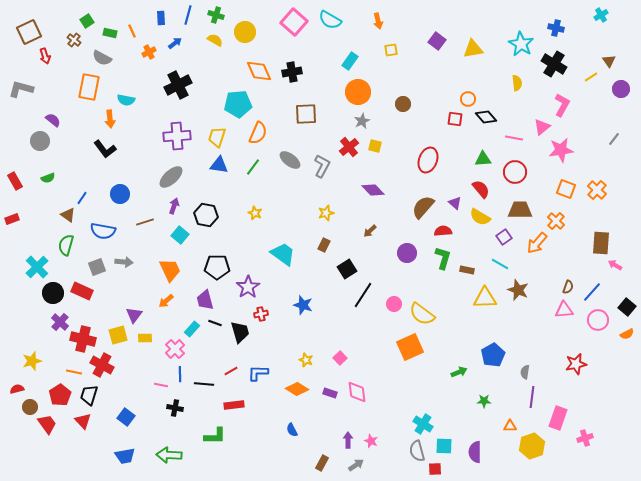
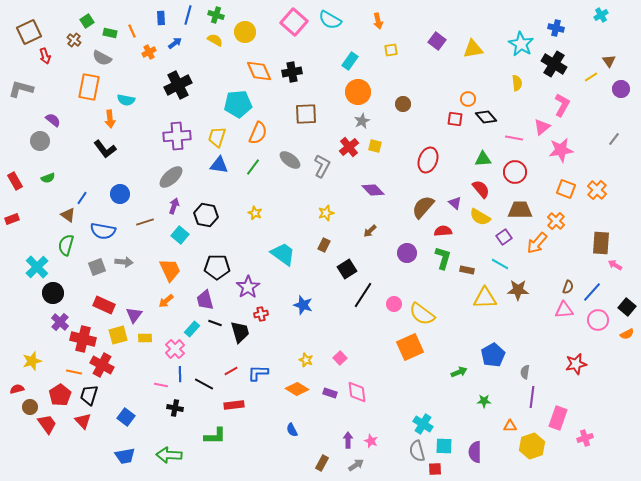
brown star at (518, 290): rotated 20 degrees counterclockwise
red rectangle at (82, 291): moved 22 px right, 14 px down
black line at (204, 384): rotated 24 degrees clockwise
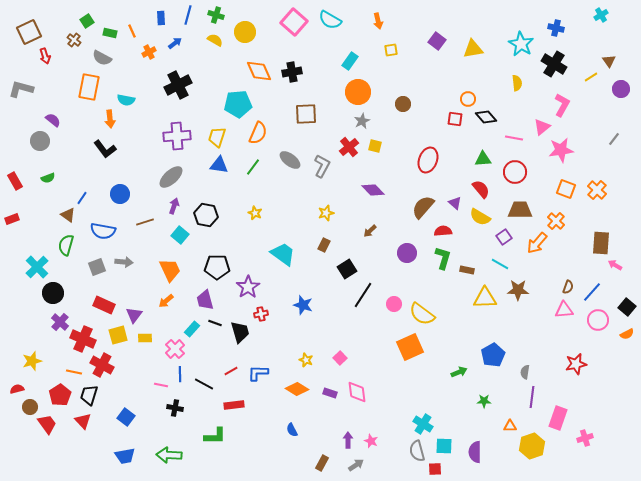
red cross at (83, 339): rotated 10 degrees clockwise
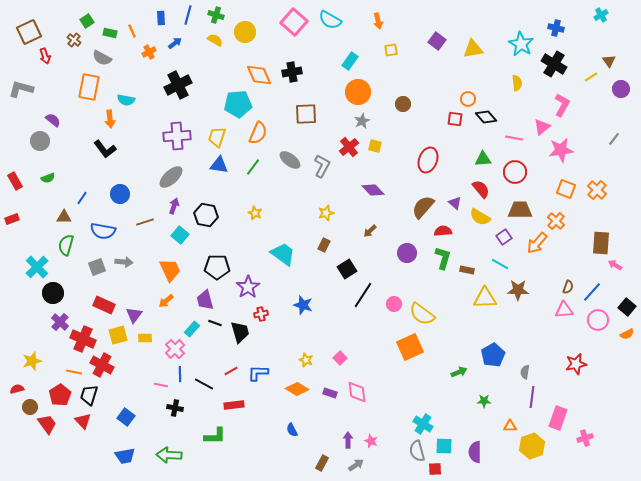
orange diamond at (259, 71): moved 4 px down
brown triangle at (68, 215): moved 4 px left, 2 px down; rotated 35 degrees counterclockwise
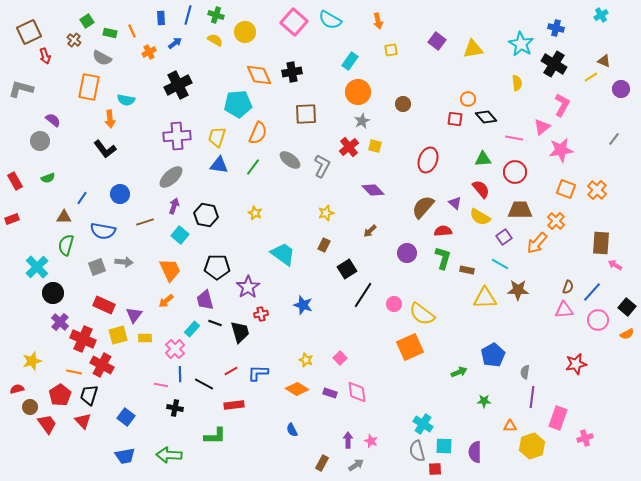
brown triangle at (609, 61): moved 5 px left; rotated 32 degrees counterclockwise
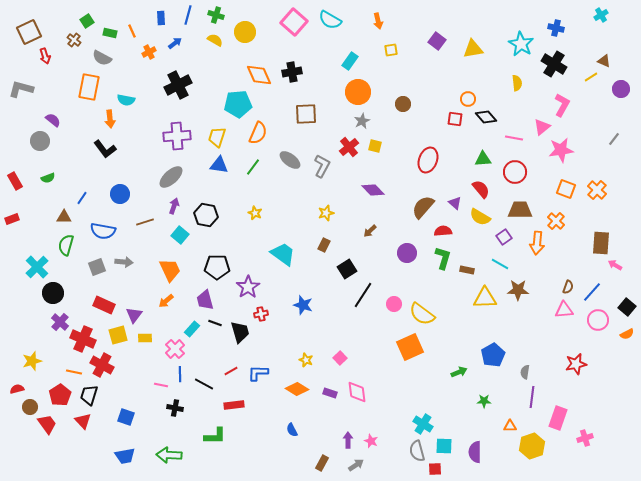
orange arrow at (537, 243): rotated 35 degrees counterclockwise
blue square at (126, 417): rotated 18 degrees counterclockwise
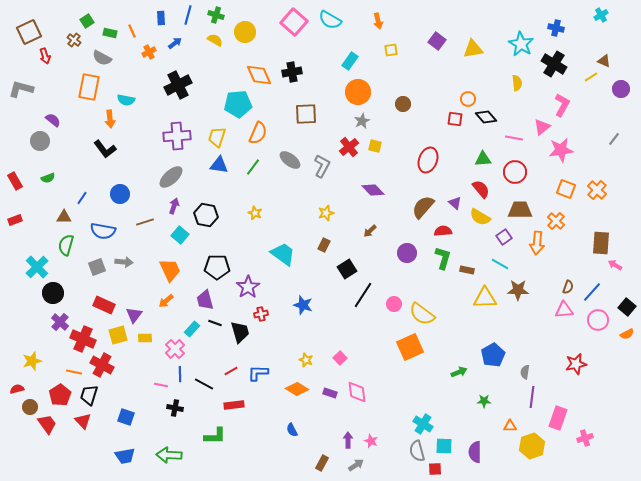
red rectangle at (12, 219): moved 3 px right, 1 px down
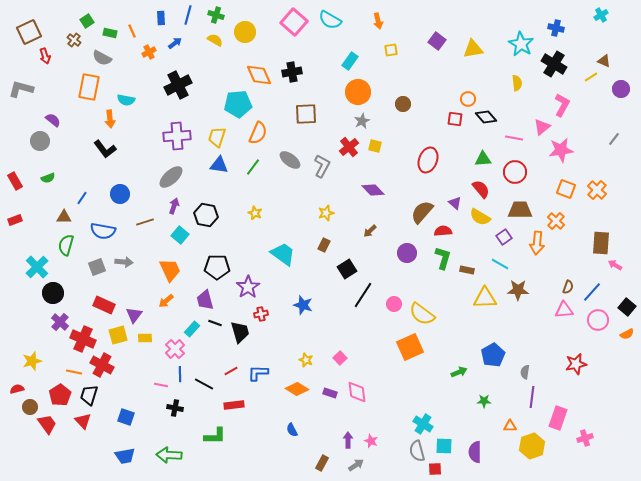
brown semicircle at (423, 207): moved 1 px left, 5 px down
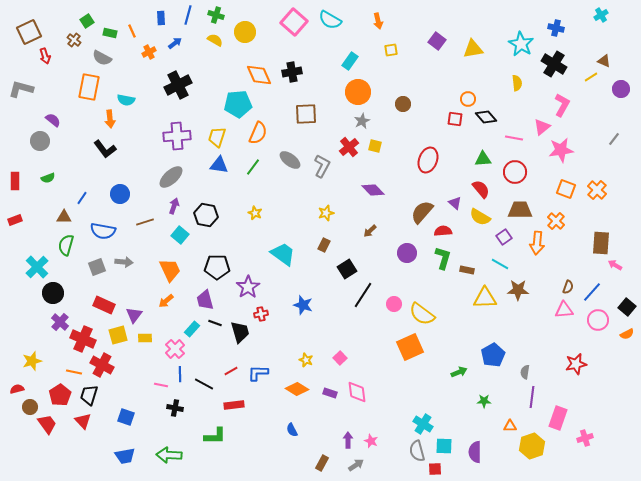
red rectangle at (15, 181): rotated 30 degrees clockwise
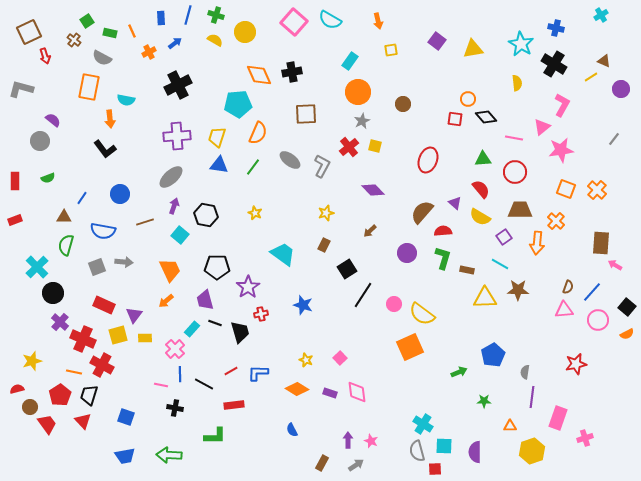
yellow hexagon at (532, 446): moved 5 px down
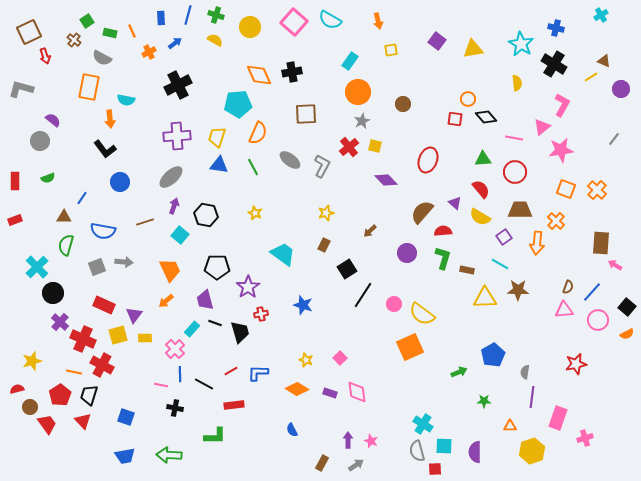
yellow circle at (245, 32): moved 5 px right, 5 px up
green line at (253, 167): rotated 66 degrees counterclockwise
purple diamond at (373, 190): moved 13 px right, 10 px up
blue circle at (120, 194): moved 12 px up
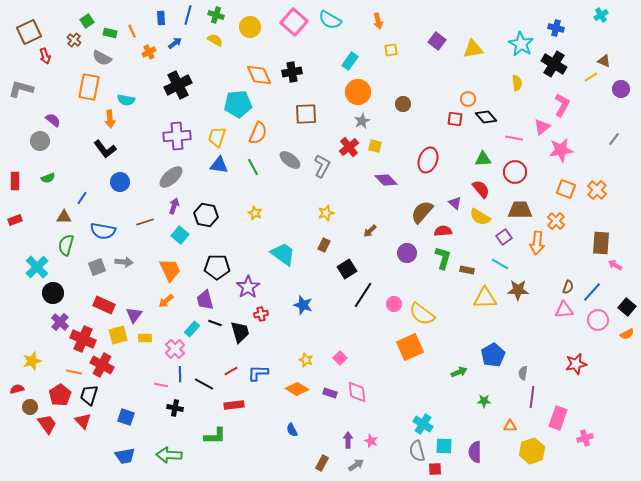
gray semicircle at (525, 372): moved 2 px left, 1 px down
